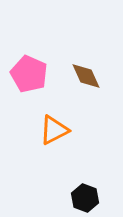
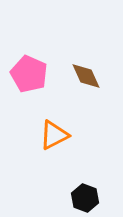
orange triangle: moved 5 px down
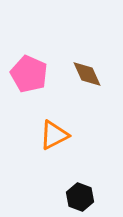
brown diamond: moved 1 px right, 2 px up
black hexagon: moved 5 px left, 1 px up
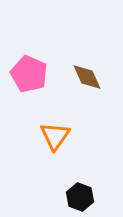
brown diamond: moved 3 px down
orange triangle: moved 1 px right, 1 px down; rotated 28 degrees counterclockwise
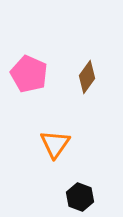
brown diamond: rotated 60 degrees clockwise
orange triangle: moved 8 px down
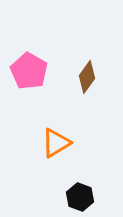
pink pentagon: moved 3 px up; rotated 6 degrees clockwise
orange triangle: moved 1 px right, 1 px up; rotated 24 degrees clockwise
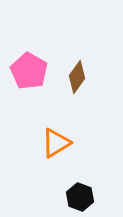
brown diamond: moved 10 px left
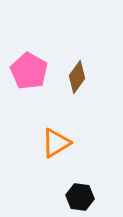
black hexagon: rotated 12 degrees counterclockwise
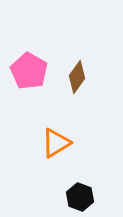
black hexagon: rotated 12 degrees clockwise
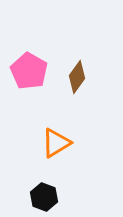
black hexagon: moved 36 px left
